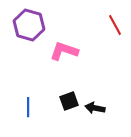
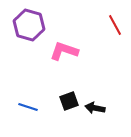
blue line: rotated 72 degrees counterclockwise
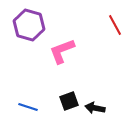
pink L-shape: moved 2 px left; rotated 40 degrees counterclockwise
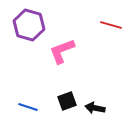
red line: moved 4 px left; rotated 45 degrees counterclockwise
black square: moved 2 px left
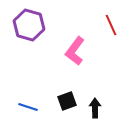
red line: rotated 50 degrees clockwise
pink L-shape: moved 13 px right; rotated 32 degrees counterclockwise
black arrow: rotated 78 degrees clockwise
